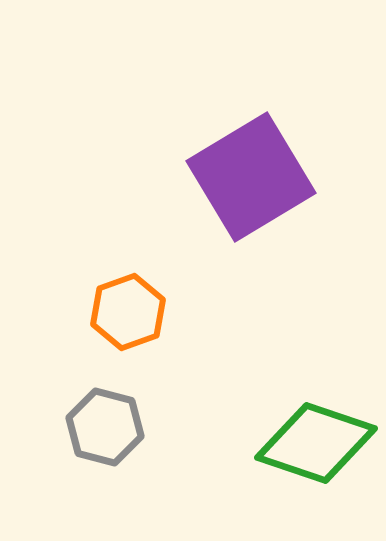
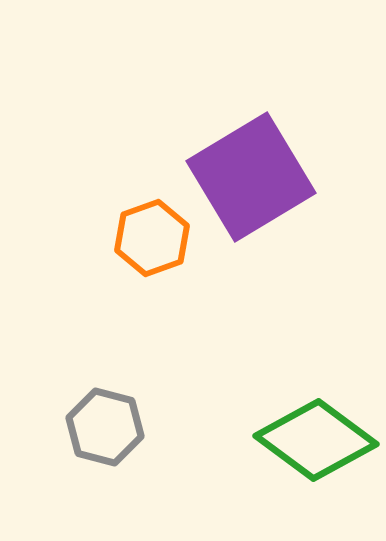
orange hexagon: moved 24 px right, 74 px up
green diamond: moved 3 px up; rotated 18 degrees clockwise
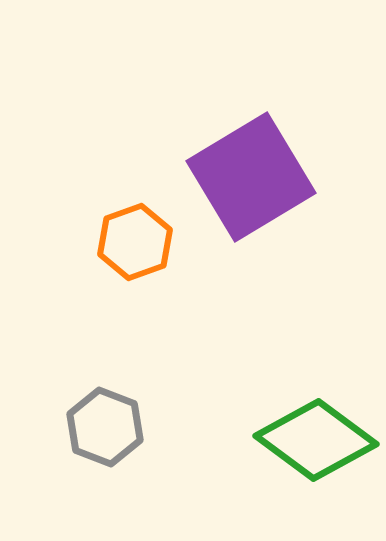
orange hexagon: moved 17 px left, 4 px down
gray hexagon: rotated 6 degrees clockwise
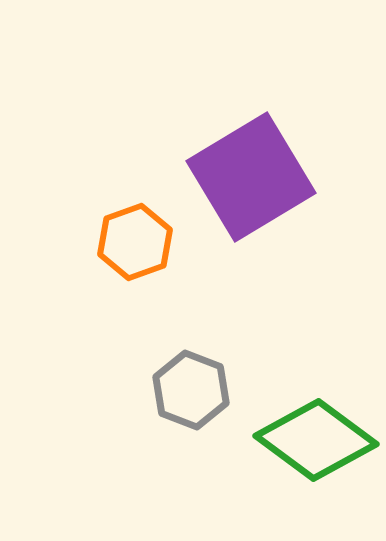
gray hexagon: moved 86 px right, 37 px up
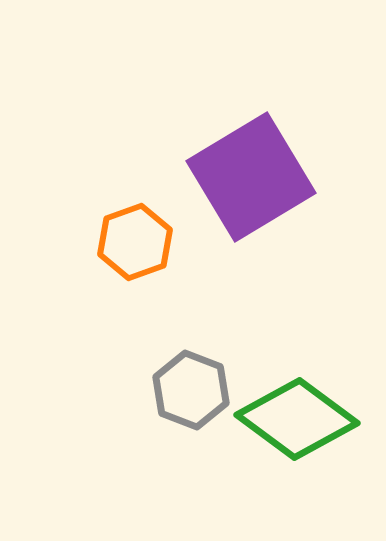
green diamond: moved 19 px left, 21 px up
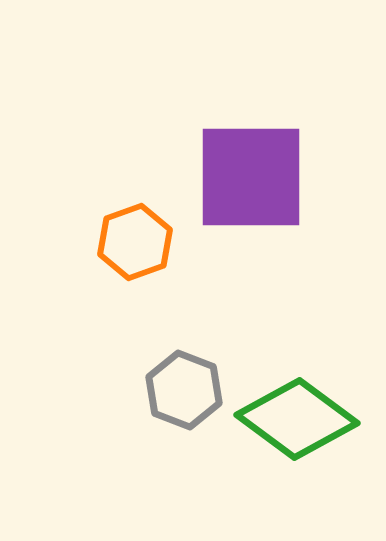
purple square: rotated 31 degrees clockwise
gray hexagon: moved 7 px left
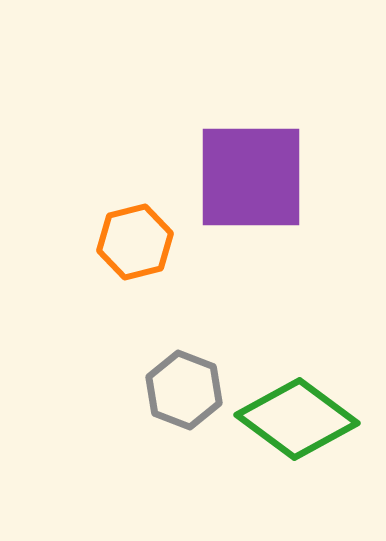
orange hexagon: rotated 6 degrees clockwise
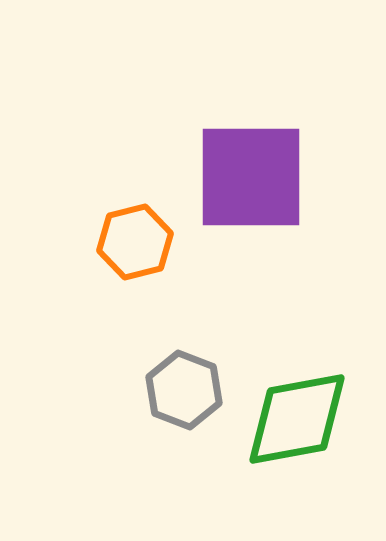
green diamond: rotated 47 degrees counterclockwise
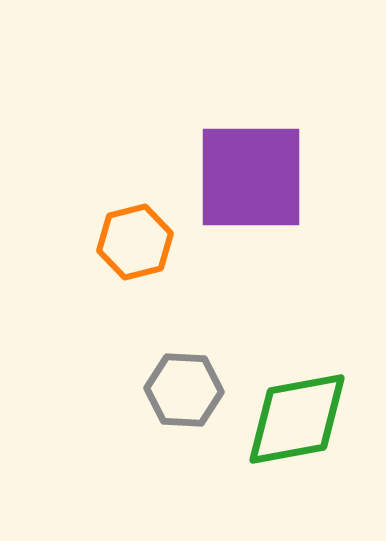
gray hexagon: rotated 18 degrees counterclockwise
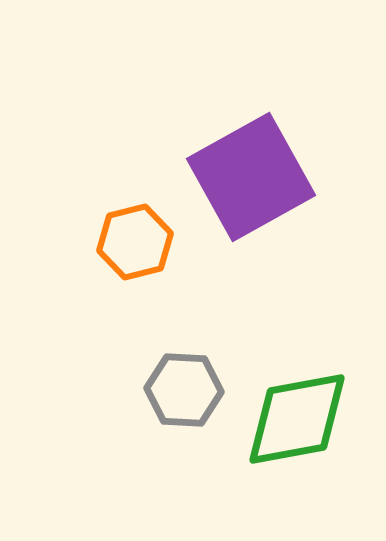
purple square: rotated 29 degrees counterclockwise
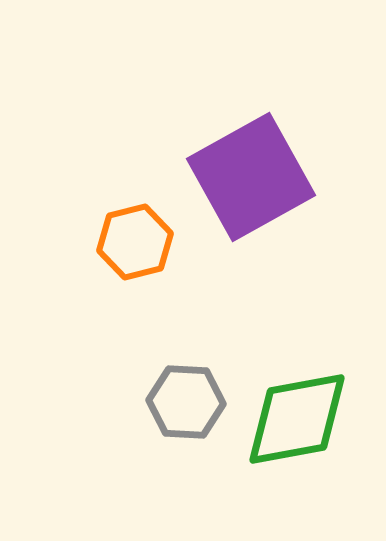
gray hexagon: moved 2 px right, 12 px down
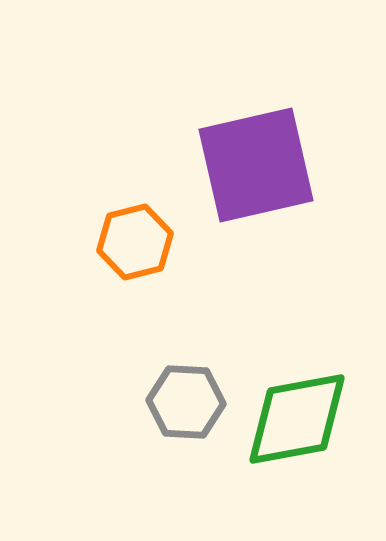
purple square: moved 5 px right, 12 px up; rotated 16 degrees clockwise
